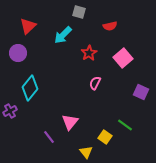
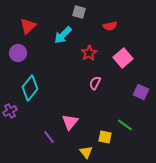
yellow square: rotated 24 degrees counterclockwise
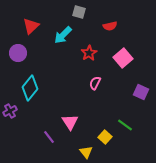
red triangle: moved 3 px right
pink triangle: rotated 12 degrees counterclockwise
yellow square: rotated 32 degrees clockwise
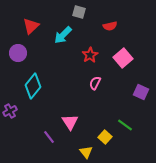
red star: moved 1 px right, 2 px down
cyan diamond: moved 3 px right, 2 px up
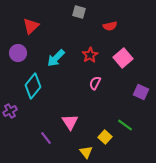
cyan arrow: moved 7 px left, 23 px down
purple line: moved 3 px left, 1 px down
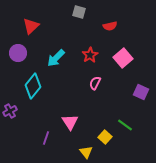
purple line: rotated 56 degrees clockwise
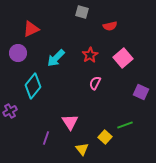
gray square: moved 3 px right
red triangle: moved 3 px down; rotated 18 degrees clockwise
green line: rotated 56 degrees counterclockwise
yellow triangle: moved 4 px left, 3 px up
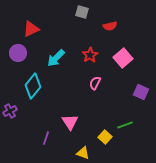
yellow triangle: moved 1 px right, 4 px down; rotated 32 degrees counterclockwise
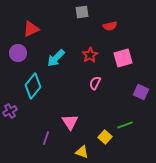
gray square: rotated 24 degrees counterclockwise
pink square: rotated 24 degrees clockwise
yellow triangle: moved 1 px left, 1 px up
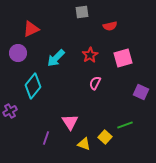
yellow triangle: moved 2 px right, 8 px up
